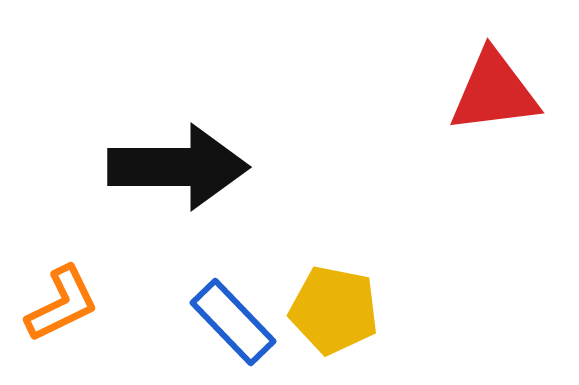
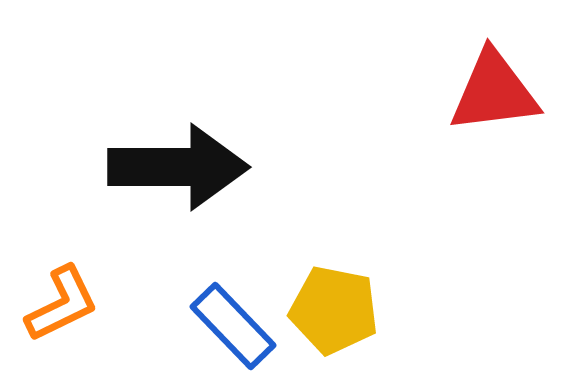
blue rectangle: moved 4 px down
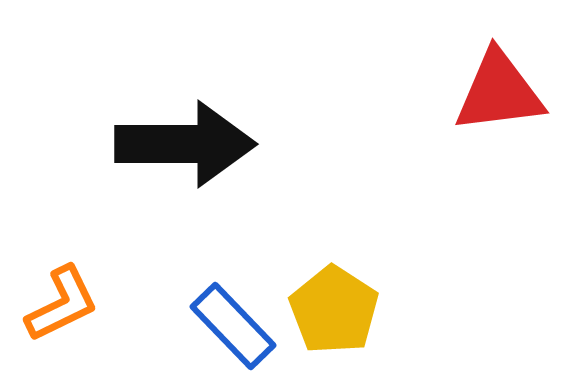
red triangle: moved 5 px right
black arrow: moved 7 px right, 23 px up
yellow pentagon: rotated 22 degrees clockwise
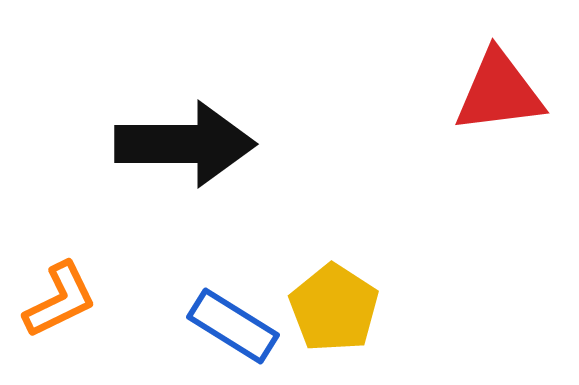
orange L-shape: moved 2 px left, 4 px up
yellow pentagon: moved 2 px up
blue rectangle: rotated 14 degrees counterclockwise
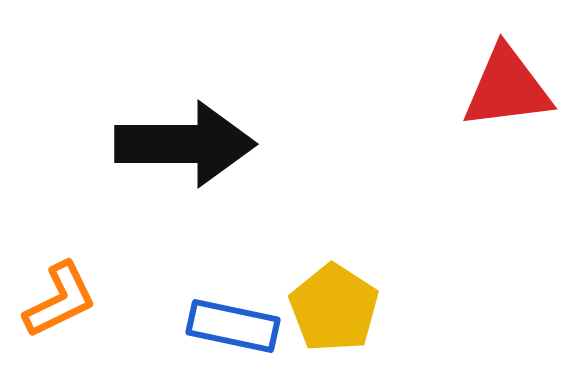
red triangle: moved 8 px right, 4 px up
blue rectangle: rotated 20 degrees counterclockwise
